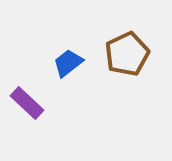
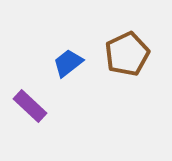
purple rectangle: moved 3 px right, 3 px down
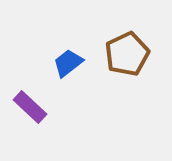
purple rectangle: moved 1 px down
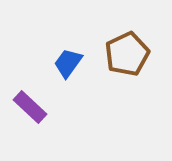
blue trapezoid: rotated 16 degrees counterclockwise
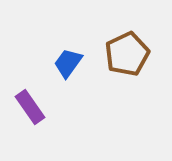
purple rectangle: rotated 12 degrees clockwise
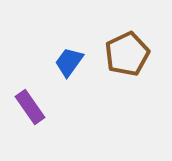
blue trapezoid: moved 1 px right, 1 px up
